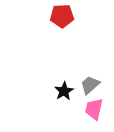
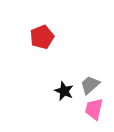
red pentagon: moved 20 px left, 21 px down; rotated 20 degrees counterclockwise
black star: rotated 18 degrees counterclockwise
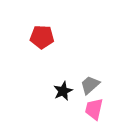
red pentagon: rotated 25 degrees clockwise
black star: moved 1 px left; rotated 24 degrees clockwise
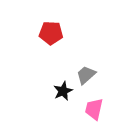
red pentagon: moved 9 px right, 4 px up
gray trapezoid: moved 4 px left, 10 px up
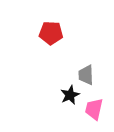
gray trapezoid: rotated 50 degrees counterclockwise
black star: moved 7 px right, 4 px down
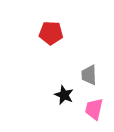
gray trapezoid: moved 3 px right
black star: moved 6 px left; rotated 24 degrees counterclockwise
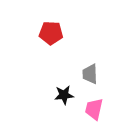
gray trapezoid: moved 1 px right, 1 px up
black star: rotated 30 degrees counterclockwise
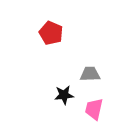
red pentagon: rotated 20 degrees clockwise
gray trapezoid: rotated 90 degrees clockwise
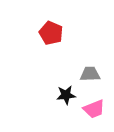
black star: moved 2 px right
pink trapezoid: rotated 125 degrees counterclockwise
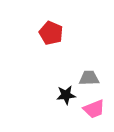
gray trapezoid: moved 1 px left, 4 px down
